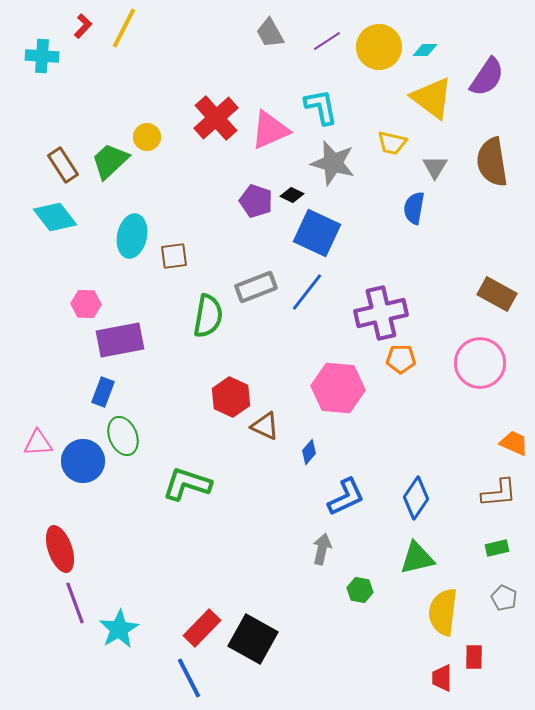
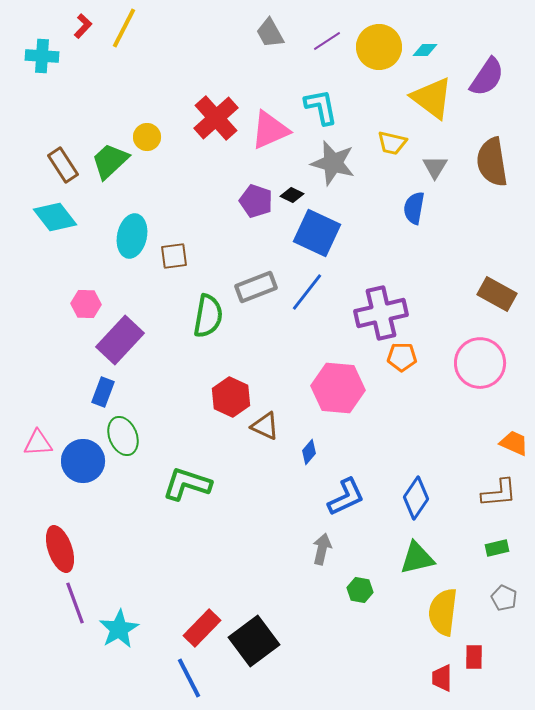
purple rectangle at (120, 340): rotated 36 degrees counterclockwise
orange pentagon at (401, 359): moved 1 px right, 2 px up
black square at (253, 639): moved 1 px right, 2 px down; rotated 24 degrees clockwise
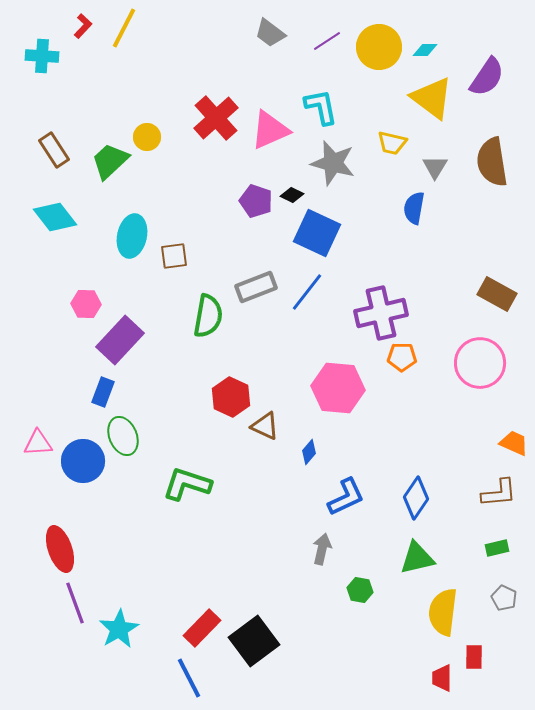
gray trapezoid at (270, 33): rotated 24 degrees counterclockwise
brown rectangle at (63, 165): moved 9 px left, 15 px up
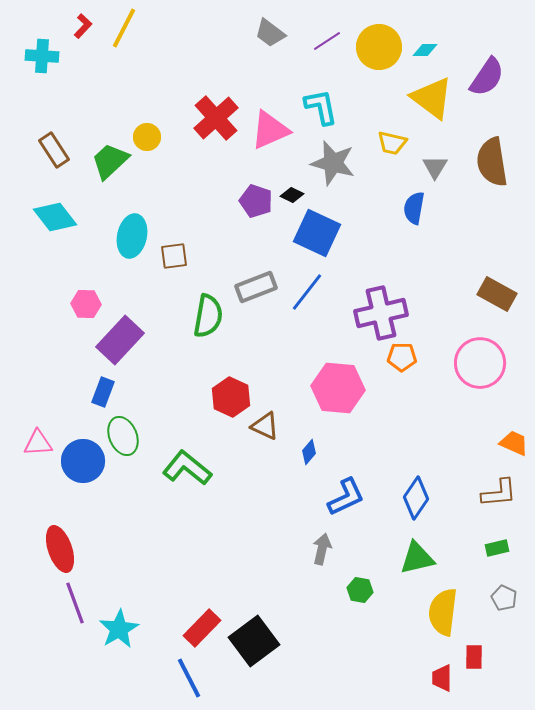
green L-shape at (187, 484): moved 16 px up; rotated 21 degrees clockwise
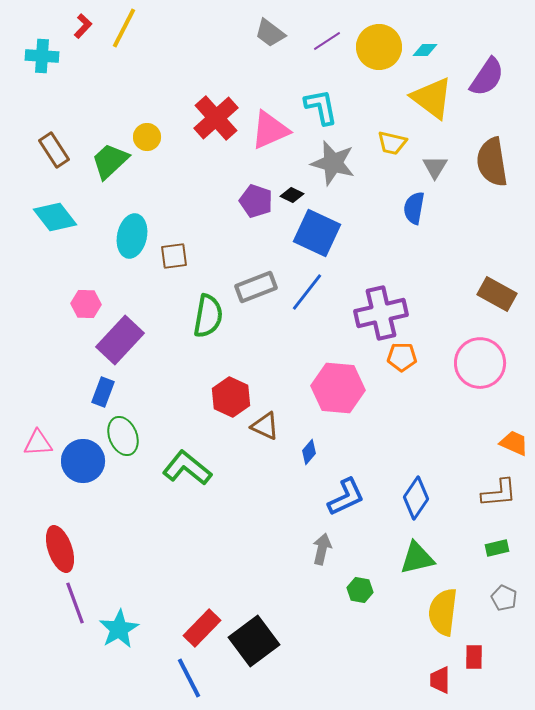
red trapezoid at (442, 678): moved 2 px left, 2 px down
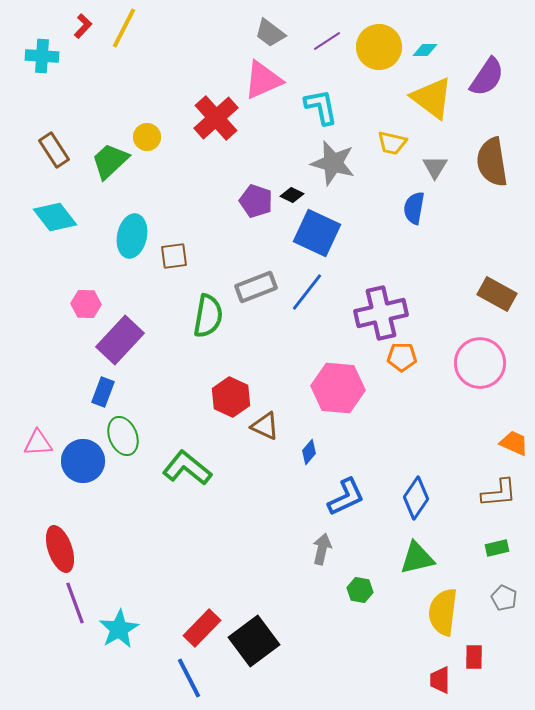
pink triangle at (270, 130): moved 7 px left, 50 px up
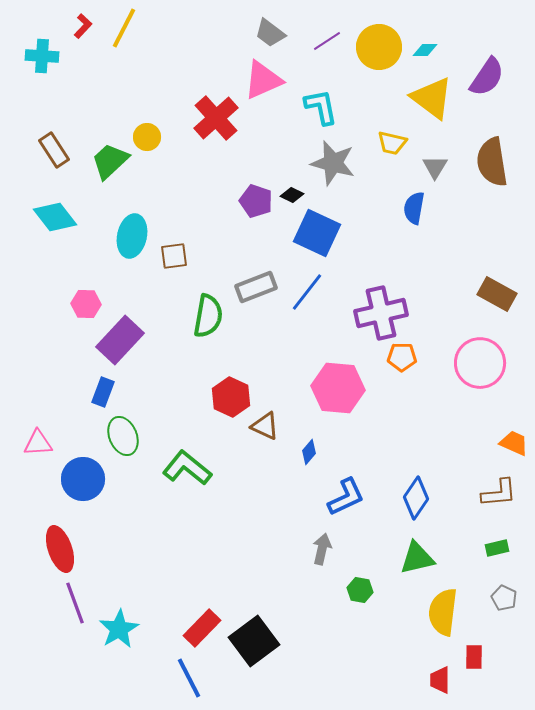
blue circle at (83, 461): moved 18 px down
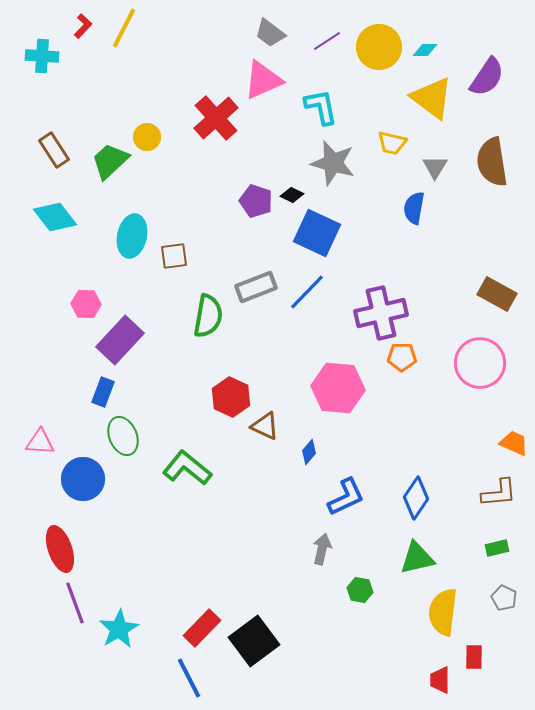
blue line at (307, 292): rotated 6 degrees clockwise
pink triangle at (38, 443): moved 2 px right, 1 px up; rotated 8 degrees clockwise
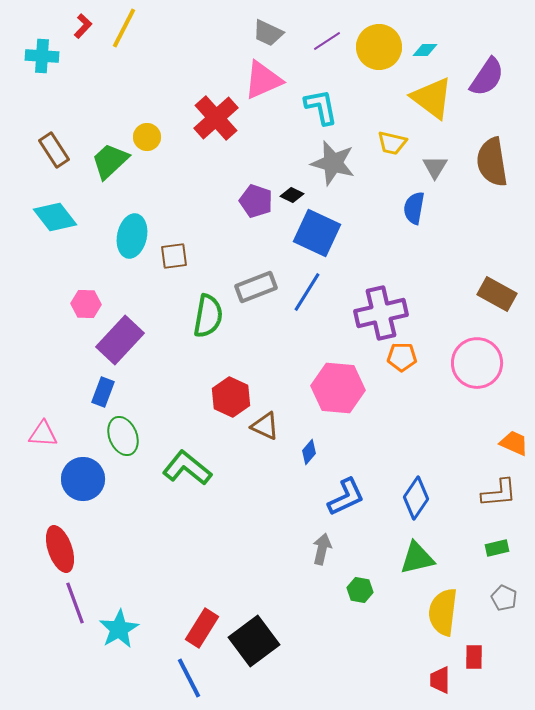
gray trapezoid at (270, 33): moved 2 px left; rotated 12 degrees counterclockwise
blue line at (307, 292): rotated 12 degrees counterclockwise
pink circle at (480, 363): moved 3 px left
pink triangle at (40, 442): moved 3 px right, 8 px up
red rectangle at (202, 628): rotated 12 degrees counterclockwise
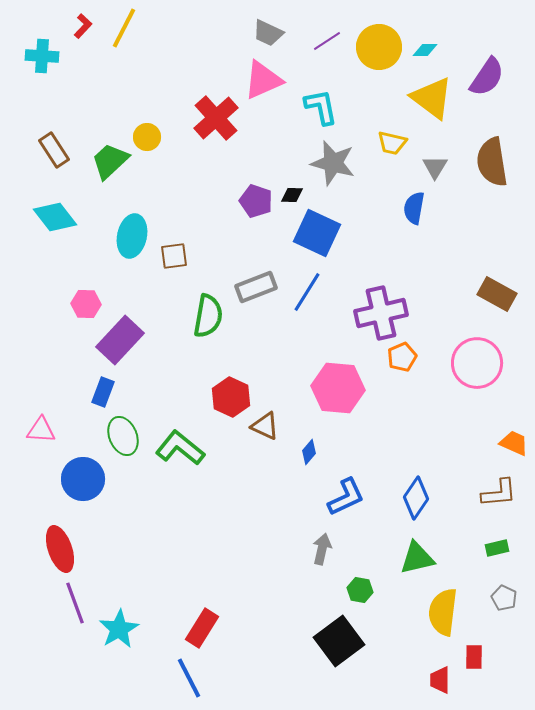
black diamond at (292, 195): rotated 25 degrees counterclockwise
orange pentagon at (402, 357): rotated 24 degrees counterclockwise
pink triangle at (43, 434): moved 2 px left, 4 px up
green L-shape at (187, 468): moved 7 px left, 20 px up
black square at (254, 641): moved 85 px right
